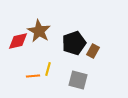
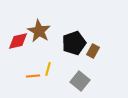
gray square: moved 2 px right, 1 px down; rotated 24 degrees clockwise
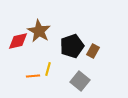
black pentagon: moved 2 px left, 3 px down
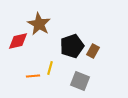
brown star: moved 7 px up
yellow line: moved 2 px right, 1 px up
gray square: rotated 18 degrees counterclockwise
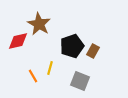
orange line: rotated 64 degrees clockwise
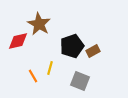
brown rectangle: rotated 32 degrees clockwise
